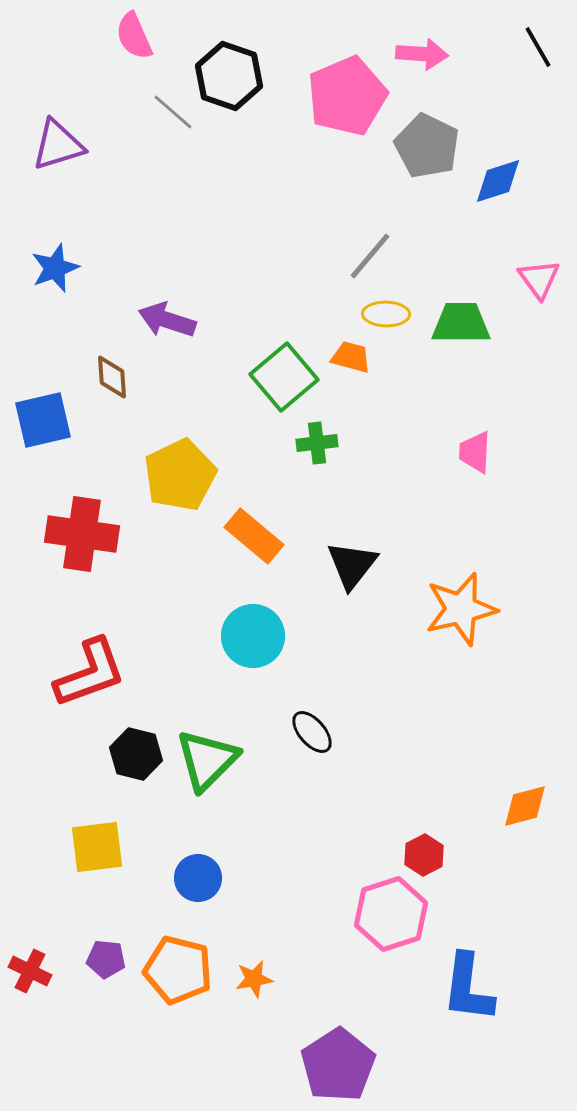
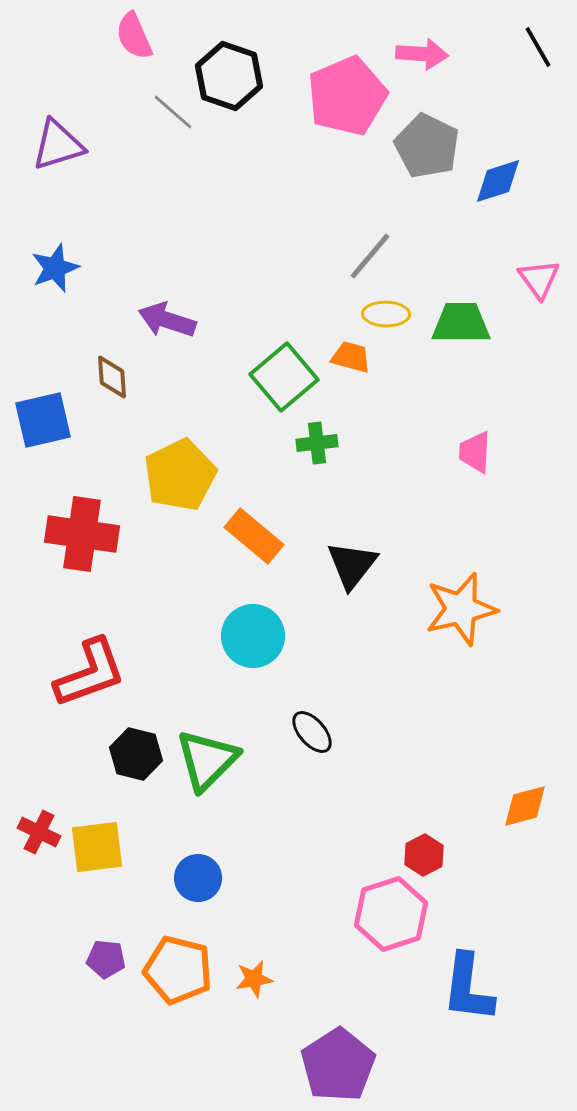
red cross at (30, 971): moved 9 px right, 139 px up
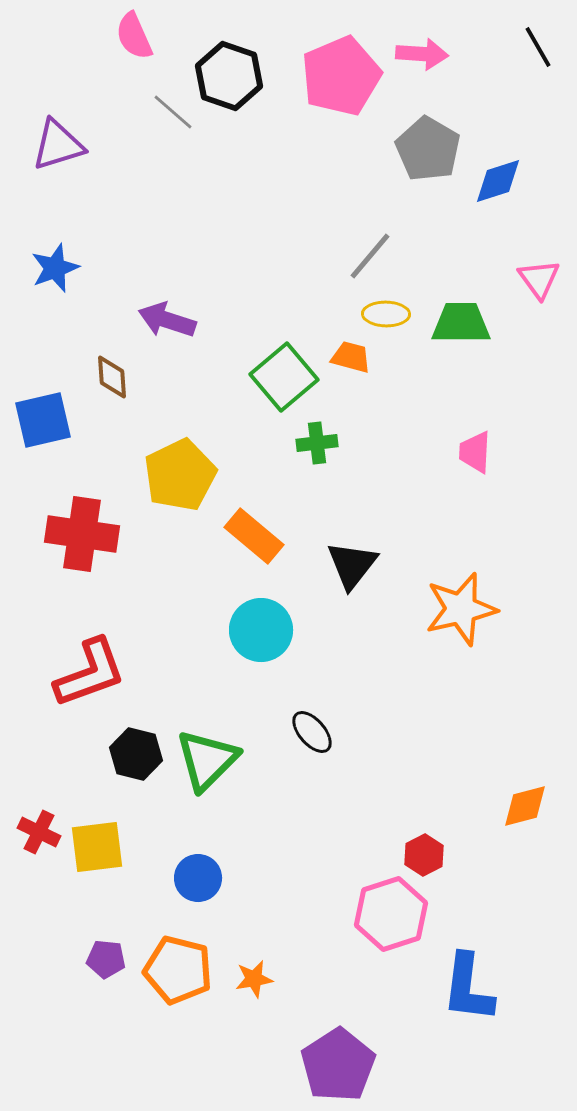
pink pentagon at (347, 96): moved 6 px left, 20 px up
gray pentagon at (427, 146): moved 1 px right, 3 px down; rotated 4 degrees clockwise
cyan circle at (253, 636): moved 8 px right, 6 px up
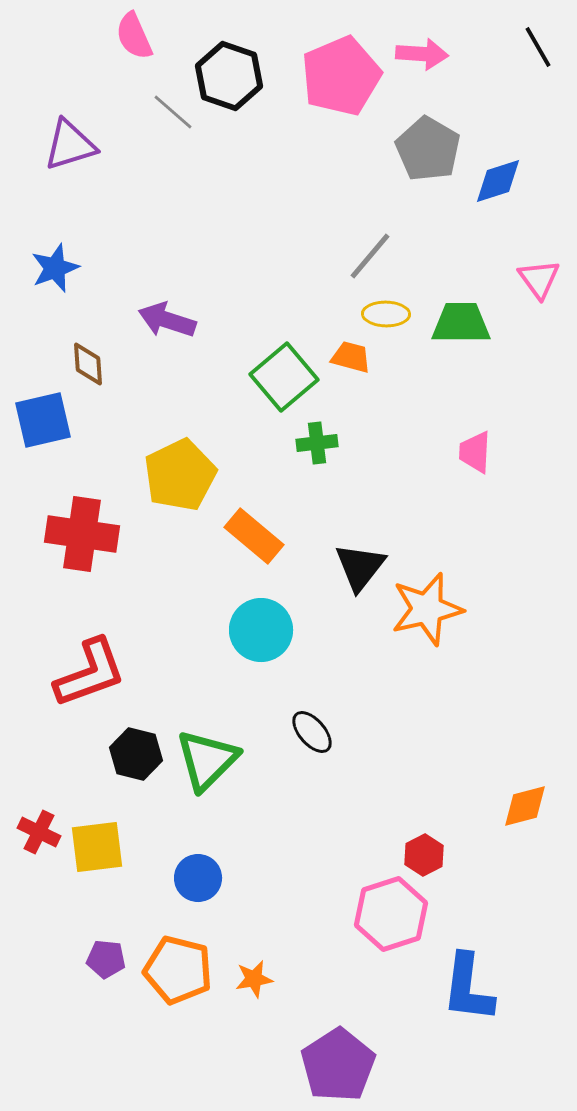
purple triangle at (58, 145): moved 12 px right
brown diamond at (112, 377): moved 24 px left, 13 px up
black triangle at (352, 565): moved 8 px right, 2 px down
orange star at (461, 609): moved 34 px left
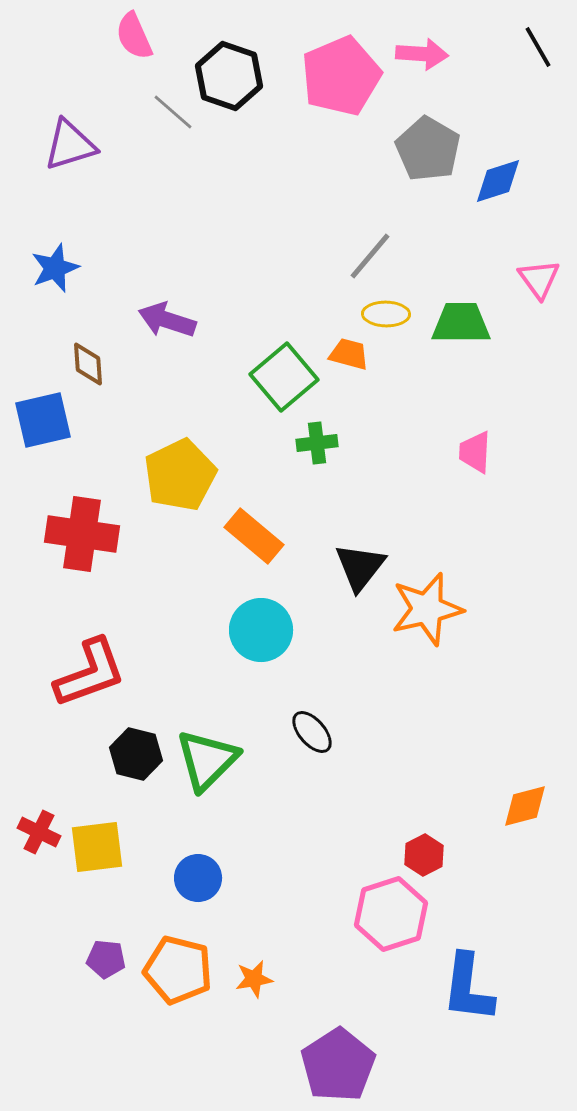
orange trapezoid at (351, 357): moved 2 px left, 3 px up
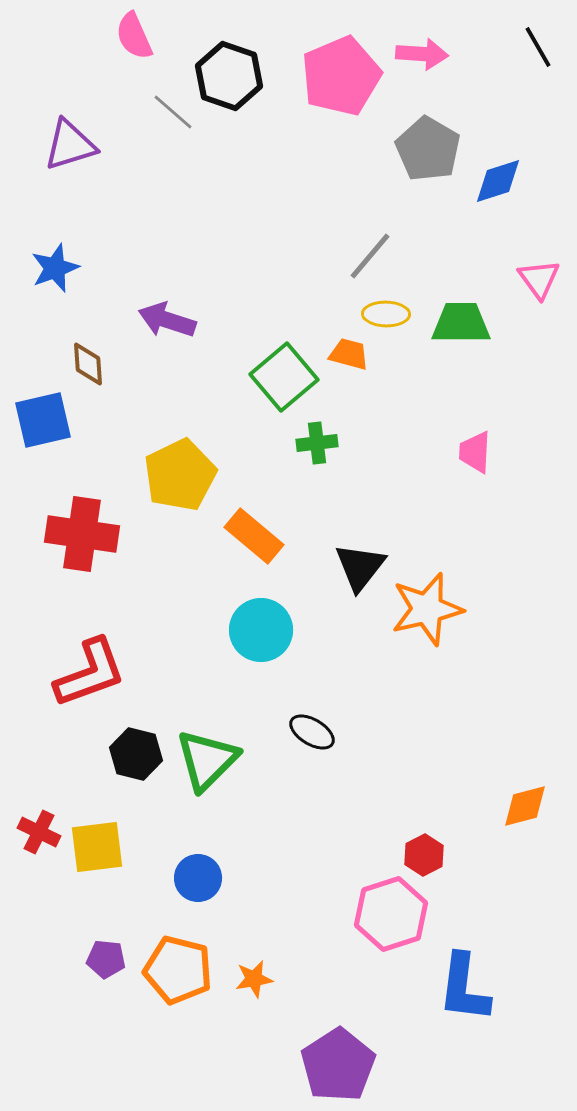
black ellipse at (312, 732): rotated 18 degrees counterclockwise
blue L-shape at (468, 988): moved 4 px left
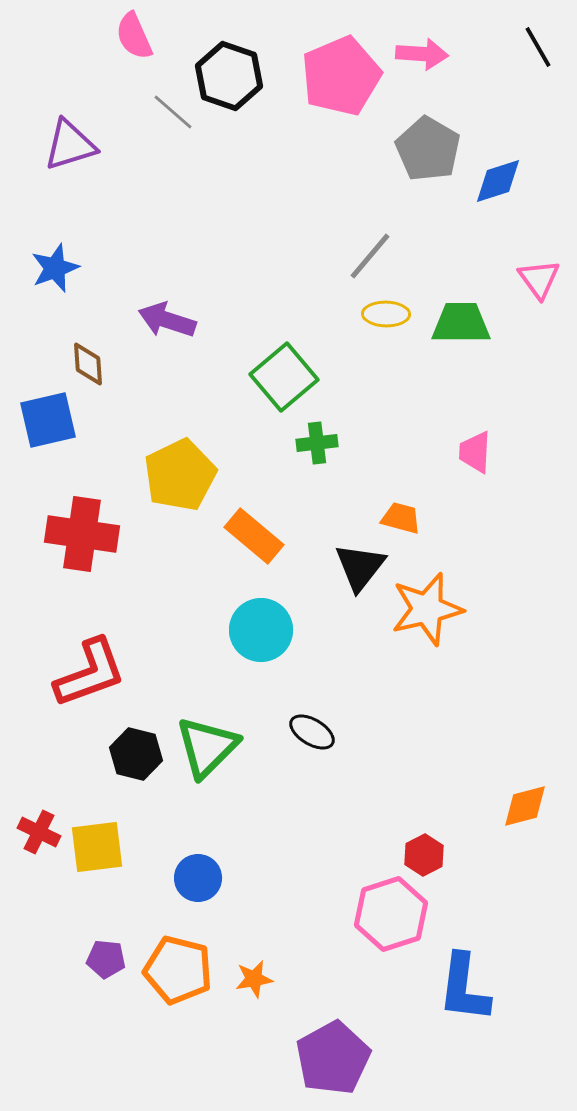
orange trapezoid at (349, 354): moved 52 px right, 164 px down
blue square at (43, 420): moved 5 px right
green triangle at (207, 760): moved 13 px up
purple pentagon at (338, 1065): moved 5 px left, 7 px up; rotated 4 degrees clockwise
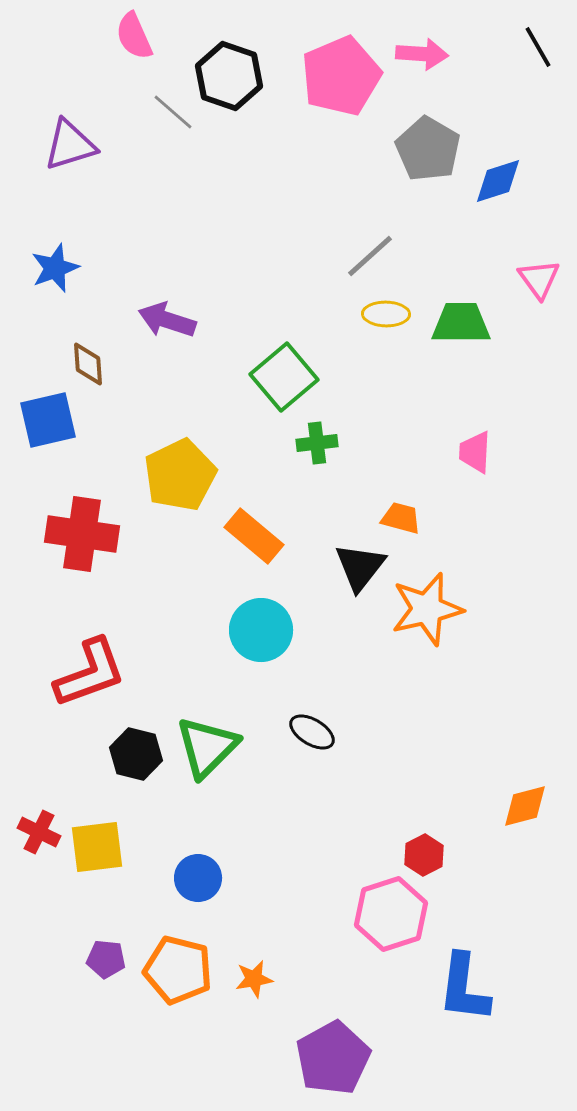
gray line at (370, 256): rotated 8 degrees clockwise
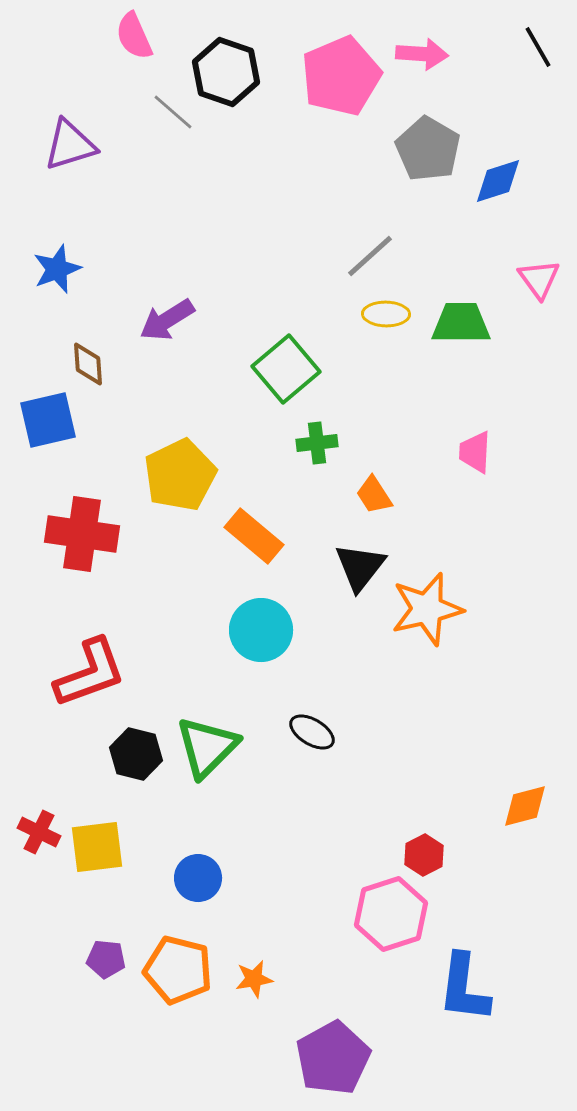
black hexagon at (229, 76): moved 3 px left, 4 px up
blue star at (55, 268): moved 2 px right, 1 px down
purple arrow at (167, 320): rotated 50 degrees counterclockwise
green square at (284, 377): moved 2 px right, 8 px up
orange trapezoid at (401, 518): moved 27 px left, 23 px up; rotated 138 degrees counterclockwise
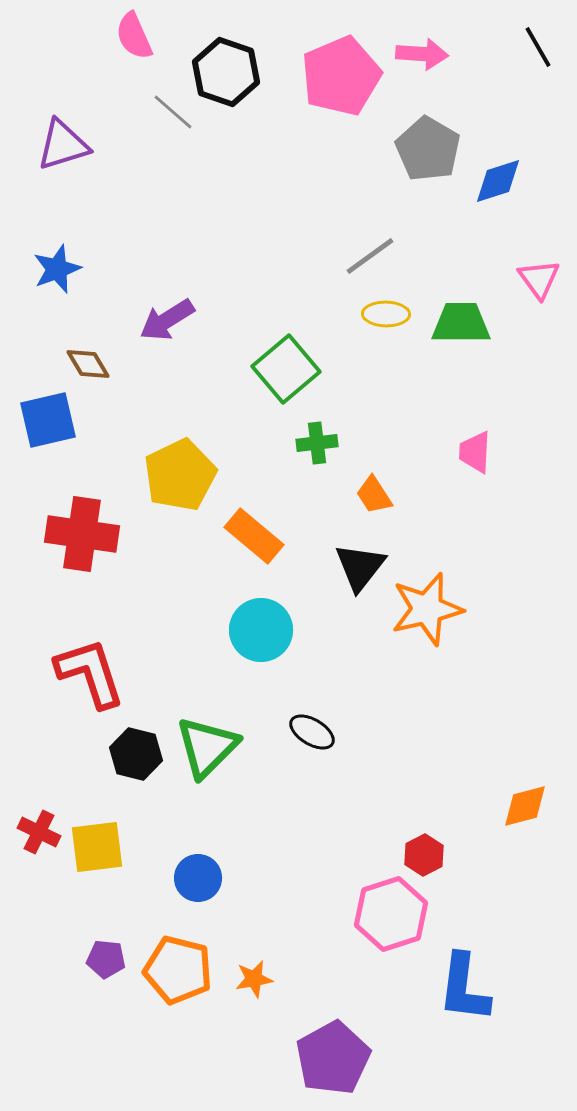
purple triangle at (70, 145): moved 7 px left
gray line at (370, 256): rotated 6 degrees clockwise
brown diamond at (88, 364): rotated 27 degrees counterclockwise
red L-shape at (90, 673): rotated 88 degrees counterclockwise
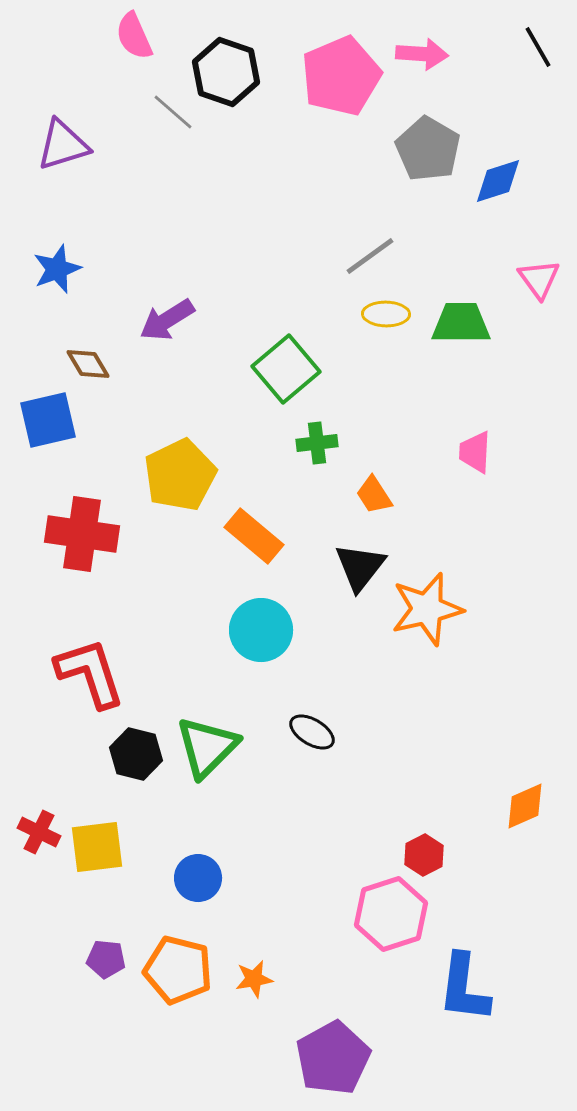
orange diamond at (525, 806): rotated 9 degrees counterclockwise
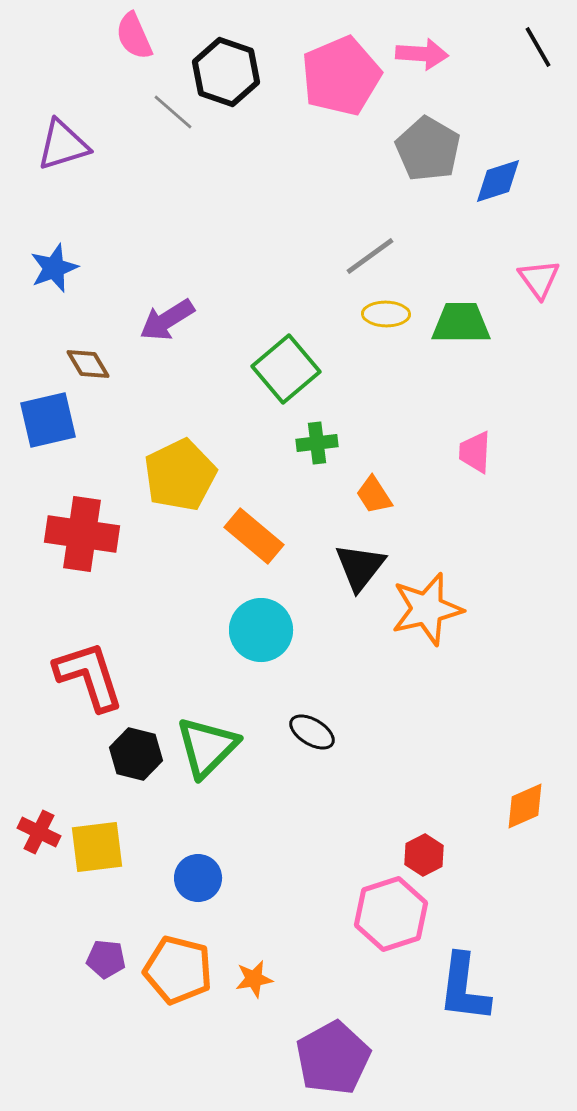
blue star at (57, 269): moved 3 px left, 1 px up
red L-shape at (90, 673): moved 1 px left, 3 px down
